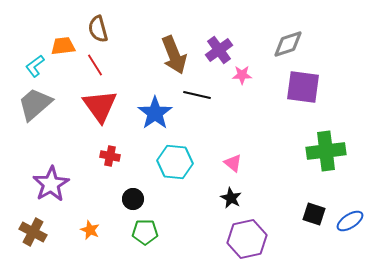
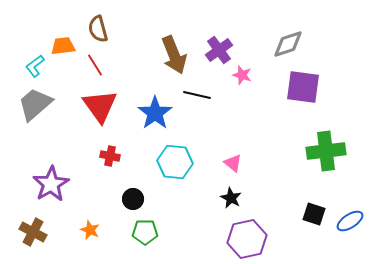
pink star: rotated 18 degrees clockwise
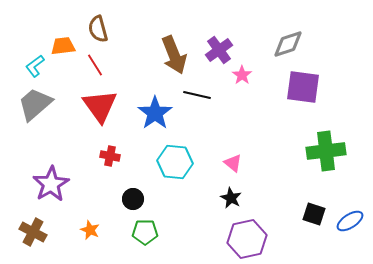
pink star: rotated 18 degrees clockwise
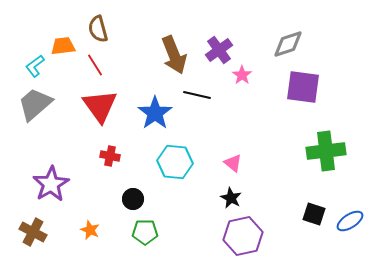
purple hexagon: moved 4 px left, 3 px up
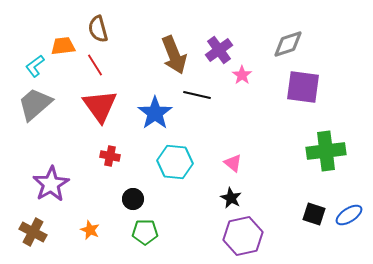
blue ellipse: moved 1 px left, 6 px up
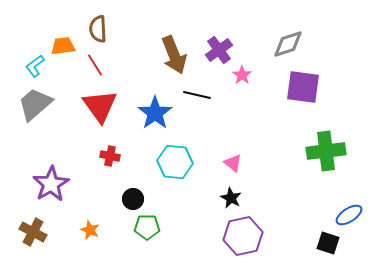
brown semicircle: rotated 12 degrees clockwise
black square: moved 14 px right, 29 px down
green pentagon: moved 2 px right, 5 px up
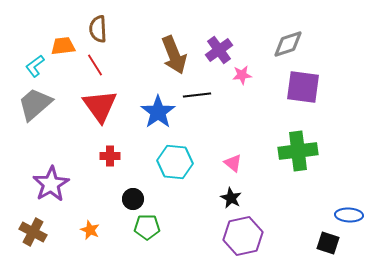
pink star: rotated 30 degrees clockwise
black line: rotated 20 degrees counterclockwise
blue star: moved 3 px right, 1 px up
green cross: moved 28 px left
red cross: rotated 12 degrees counterclockwise
blue ellipse: rotated 36 degrees clockwise
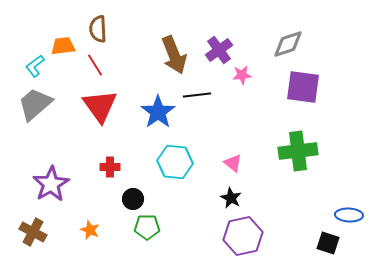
red cross: moved 11 px down
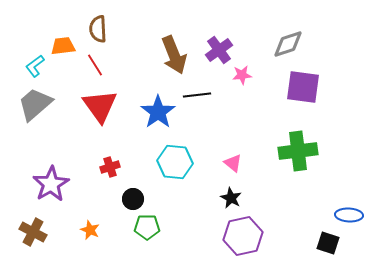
red cross: rotated 18 degrees counterclockwise
